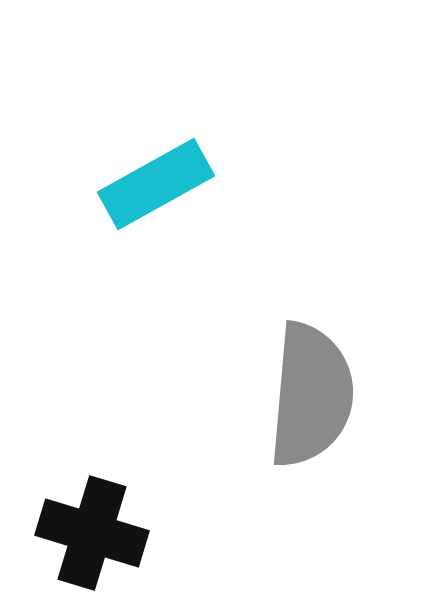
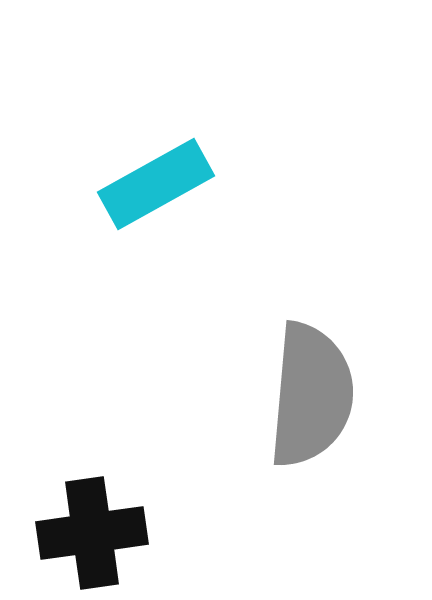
black cross: rotated 25 degrees counterclockwise
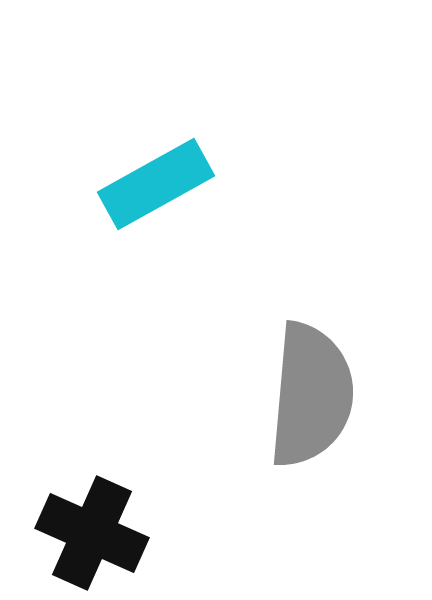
black cross: rotated 32 degrees clockwise
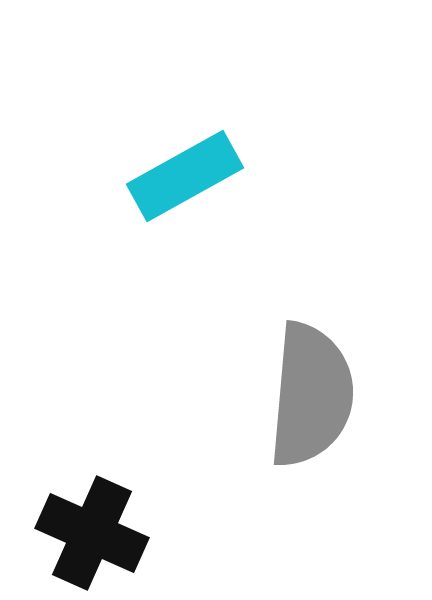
cyan rectangle: moved 29 px right, 8 px up
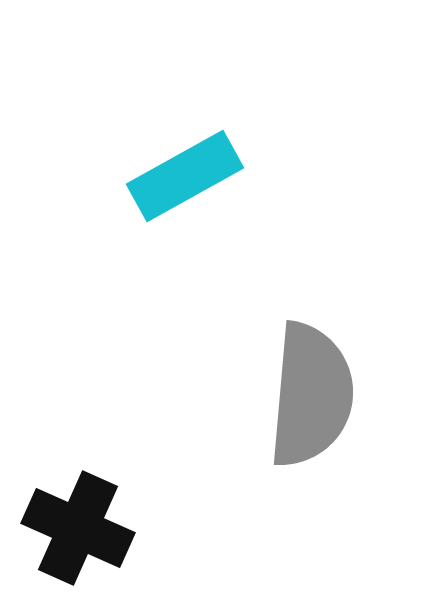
black cross: moved 14 px left, 5 px up
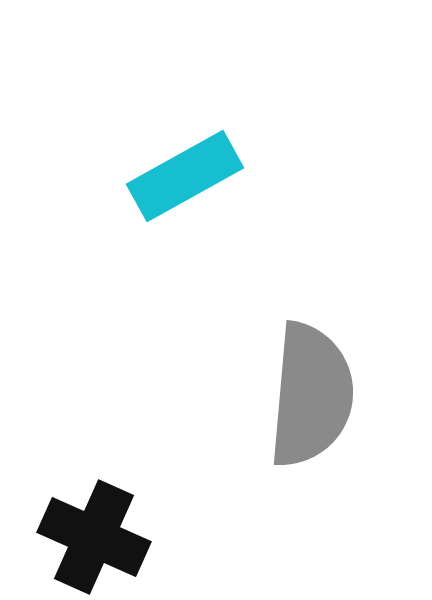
black cross: moved 16 px right, 9 px down
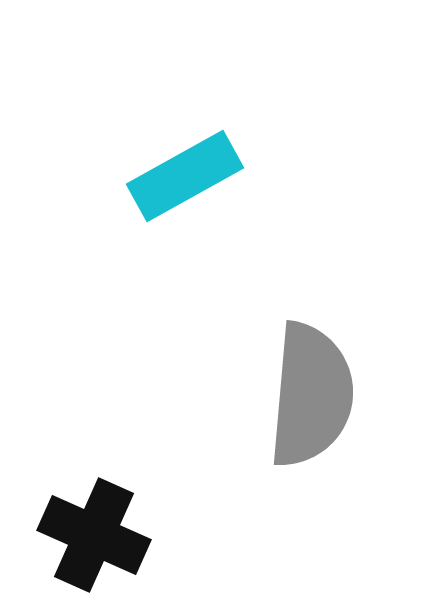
black cross: moved 2 px up
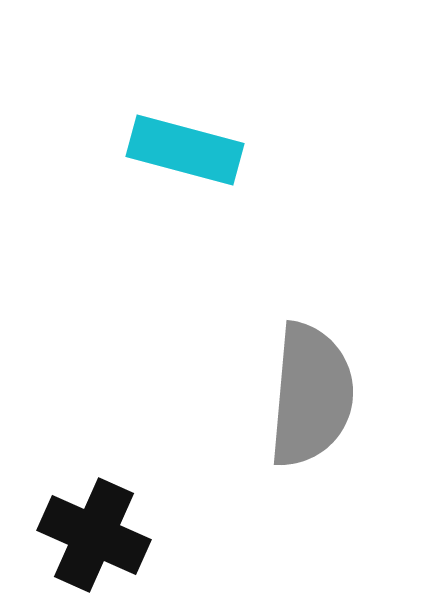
cyan rectangle: moved 26 px up; rotated 44 degrees clockwise
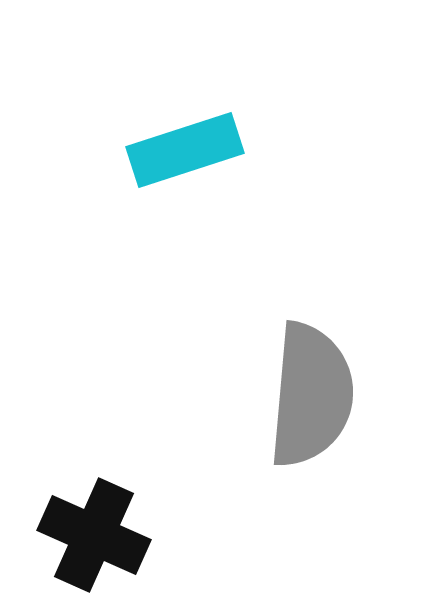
cyan rectangle: rotated 33 degrees counterclockwise
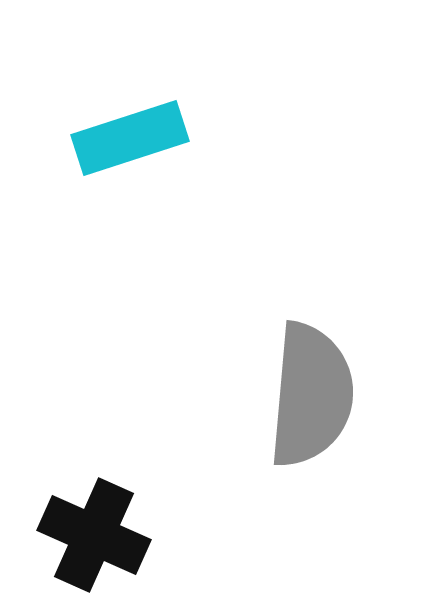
cyan rectangle: moved 55 px left, 12 px up
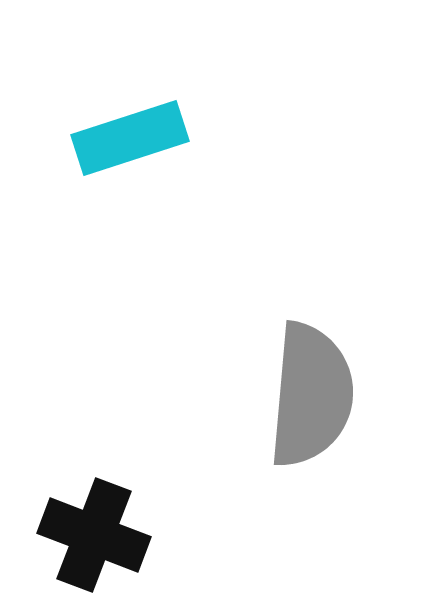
black cross: rotated 3 degrees counterclockwise
